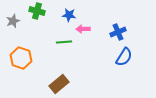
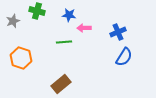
pink arrow: moved 1 px right, 1 px up
brown rectangle: moved 2 px right
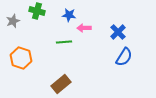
blue cross: rotated 21 degrees counterclockwise
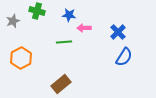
orange hexagon: rotated 15 degrees clockwise
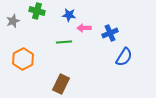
blue cross: moved 8 px left, 1 px down; rotated 21 degrees clockwise
orange hexagon: moved 2 px right, 1 px down
brown rectangle: rotated 24 degrees counterclockwise
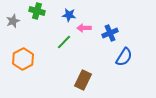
green line: rotated 42 degrees counterclockwise
brown rectangle: moved 22 px right, 4 px up
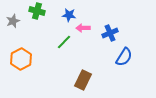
pink arrow: moved 1 px left
orange hexagon: moved 2 px left
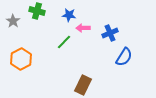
gray star: rotated 16 degrees counterclockwise
brown rectangle: moved 5 px down
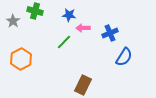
green cross: moved 2 px left
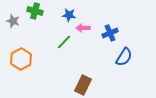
gray star: rotated 16 degrees counterclockwise
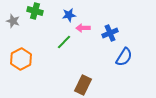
blue star: rotated 16 degrees counterclockwise
